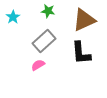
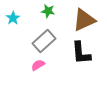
cyan star: moved 1 px down
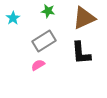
brown triangle: moved 2 px up
gray rectangle: rotated 10 degrees clockwise
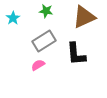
green star: moved 2 px left
brown triangle: moved 1 px up
black L-shape: moved 5 px left, 1 px down
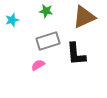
cyan star: moved 1 px left, 2 px down; rotated 16 degrees clockwise
gray rectangle: moved 4 px right; rotated 15 degrees clockwise
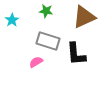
cyan star: rotated 16 degrees counterclockwise
gray rectangle: rotated 35 degrees clockwise
pink semicircle: moved 2 px left, 3 px up
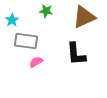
gray rectangle: moved 22 px left; rotated 10 degrees counterclockwise
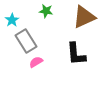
gray rectangle: rotated 50 degrees clockwise
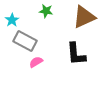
gray rectangle: moved 1 px left; rotated 30 degrees counterclockwise
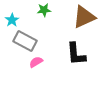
green star: moved 2 px left, 1 px up; rotated 16 degrees counterclockwise
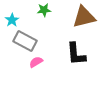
brown triangle: rotated 10 degrees clockwise
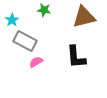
green star: rotated 16 degrees clockwise
black L-shape: moved 3 px down
